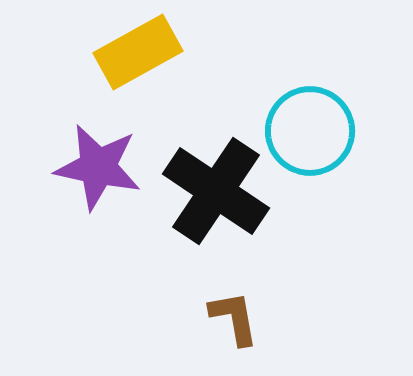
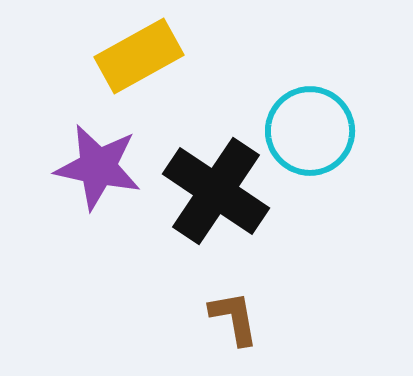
yellow rectangle: moved 1 px right, 4 px down
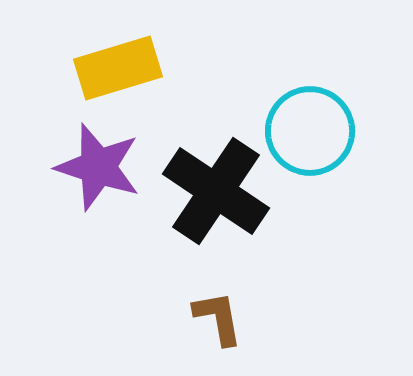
yellow rectangle: moved 21 px left, 12 px down; rotated 12 degrees clockwise
purple star: rotated 6 degrees clockwise
brown L-shape: moved 16 px left
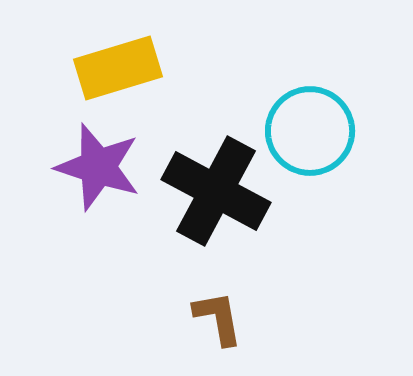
black cross: rotated 6 degrees counterclockwise
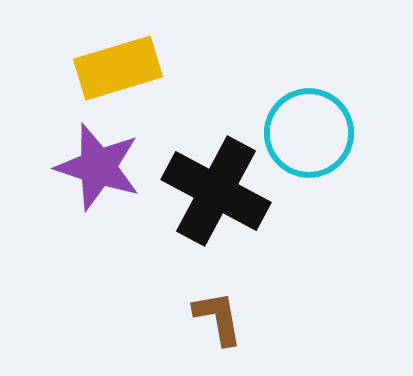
cyan circle: moved 1 px left, 2 px down
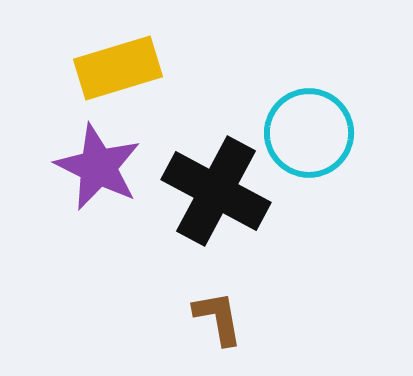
purple star: rotated 8 degrees clockwise
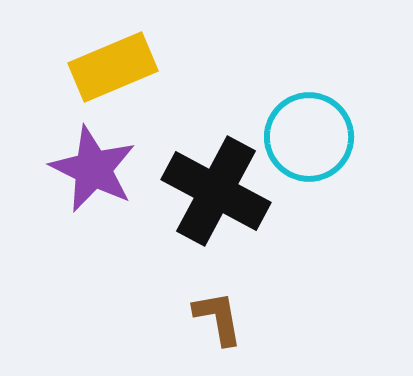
yellow rectangle: moved 5 px left, 1 px up; rotated 6 degrees counterclockwise
cyan circle: moved 4 px down
purple star: moved 5 px left, 2 px down
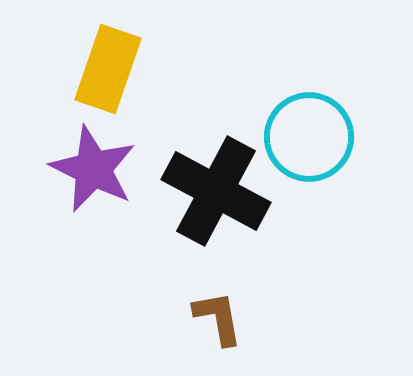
yellow rectangle: moved 5 px left, 2 px down; rotated 48 degrees counterclockwise
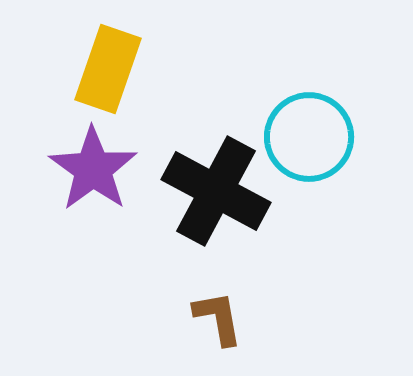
purple star: rotated 10 degrees clockwise
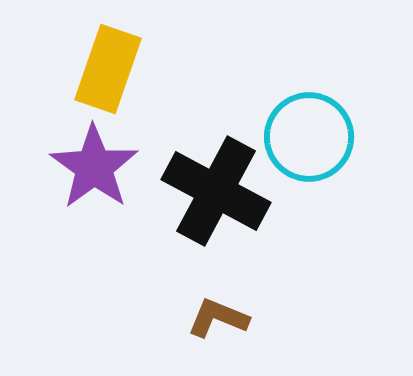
purple star: moved 1 px right, 2 px up
brown L-shape: rotated 58 degrees counterclockwise
